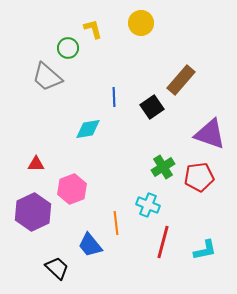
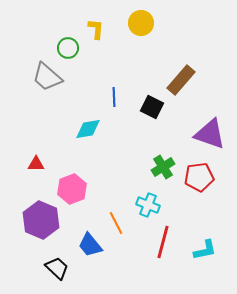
yellow L-shape: moved 3 px right; rotated 20 degrees clockwise
black square: rotated 30 degrees counterclockwise
purple hexagon: moved 8 px right, 8 px down; rotated 12 degrees counterclockwise
orange line: rotated 20 degrees counterclockwise
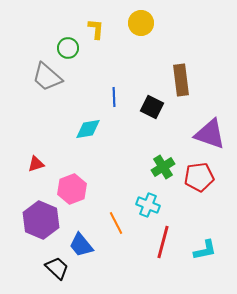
brown rectangle: rotated 48 degrees counterclockwise
red triangle: rotated 18 degrees counterclockwise
blue trapezoid: moved 9 px left
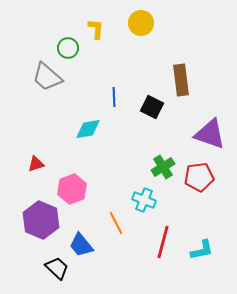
cyan cross: moved 4 px left, 5 px up
cyan L-shape: moved 3 px left
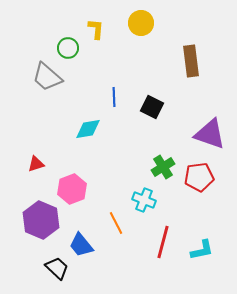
brown rectangle: moved 10 px right, 19 px up
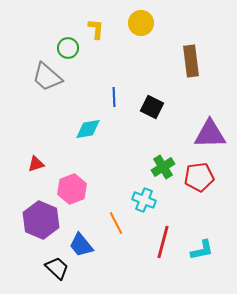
purple triangle: rotated 20 degrees counterclockwise
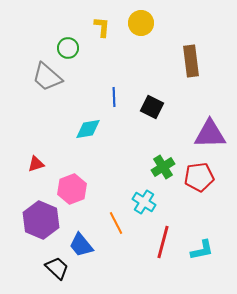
yellow L-shape: moved 6 px right, 2 px up
cyan cross: moved 2 px down; rotated 10 degrees clockwise
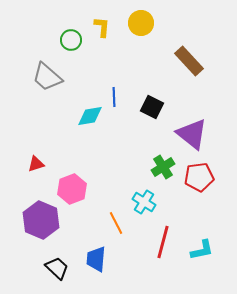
green circle: moved 3 px right, 8 px up
brown rectangle: moved 2 px left; rotated 36 degrees counterclockwise
cyan diamond: moved 2 px right, 13 px up
purple triangle: moved 18 px left; rotated 40 degrees clockwise
blue trapezoid: moved 15 px right, 14 px down; rotated 44 degrees clockwise
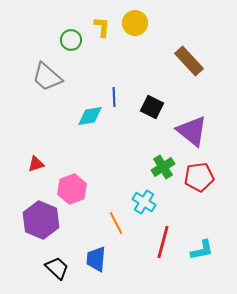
yellow circle: moved 6 px left
purple triangle: moved 3 px up
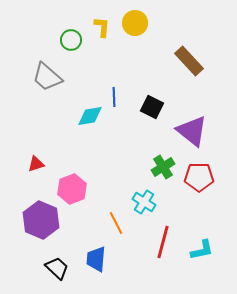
red pentagon: rotated 8 degrees clockwise
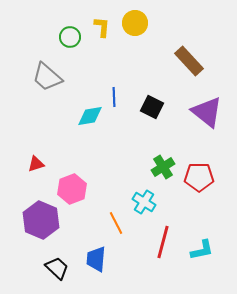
green circle: moved 1 px left, 3 px up
purple triangle: moved 15 px right, 19 px up
